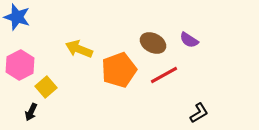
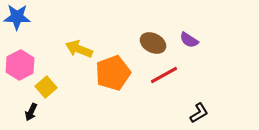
blue star: rotated 16 degrees counterclockwise
orange pentagon: moved 6 px left, 3 px down
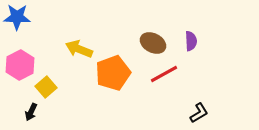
purple semicircle: moved 2 px right, 1 px down; rotated 126 degrees counterclockwise
red line: moved 1 px up
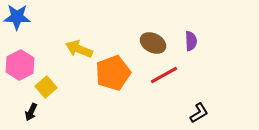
red line: moved 1 px down
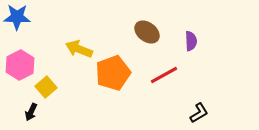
brown ellipse: moved 6 px left, 11 px up; rotated 10 degrees clockwise
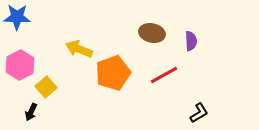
brown ellipse: moved 5 px right, 1 px down; rotated 25 degrees counterclockwise
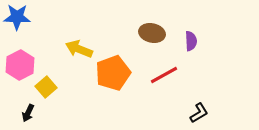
black arrow: moved 3 px left, 1 px down
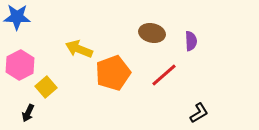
red line: rotated 12 degrees counterclockwise
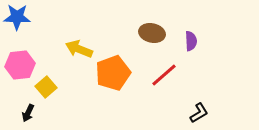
pink hexagon: rotated 20 degrees clockwise
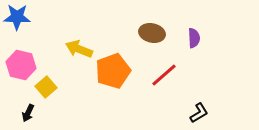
purple semicircle: moved 3 px right, 3 px up
pink hexagon: moved 1 px right; rotated 20 degrees clockwise
orange pentagon: moved 2 px up
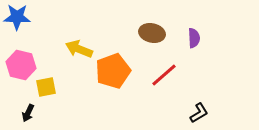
yellow square: rotated 30 degrees clockwise
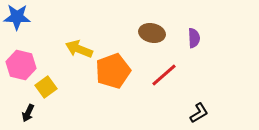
yellow square: rotated 25 degrees counterclockwise
